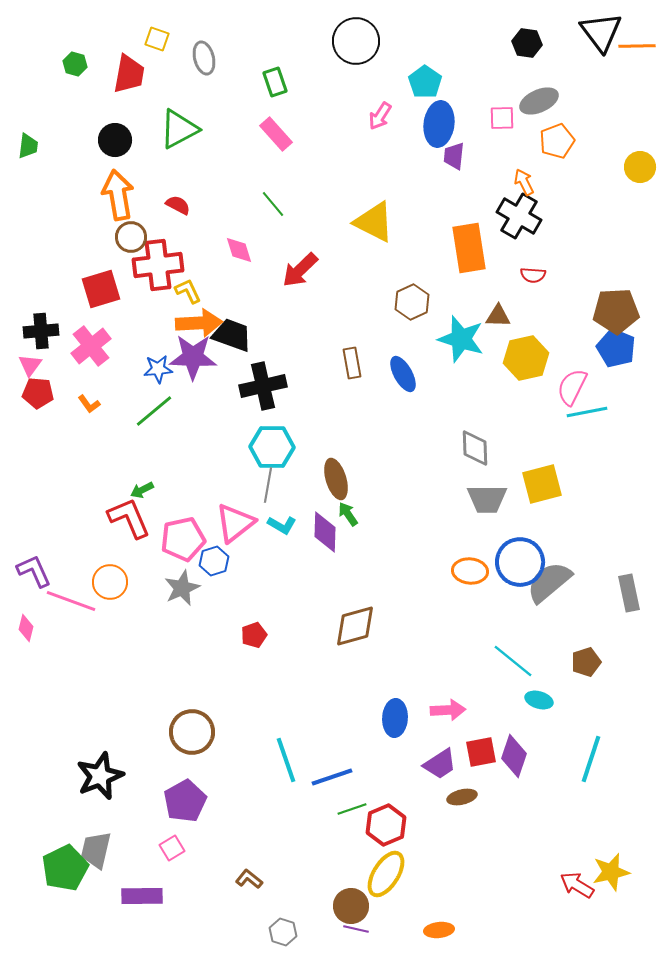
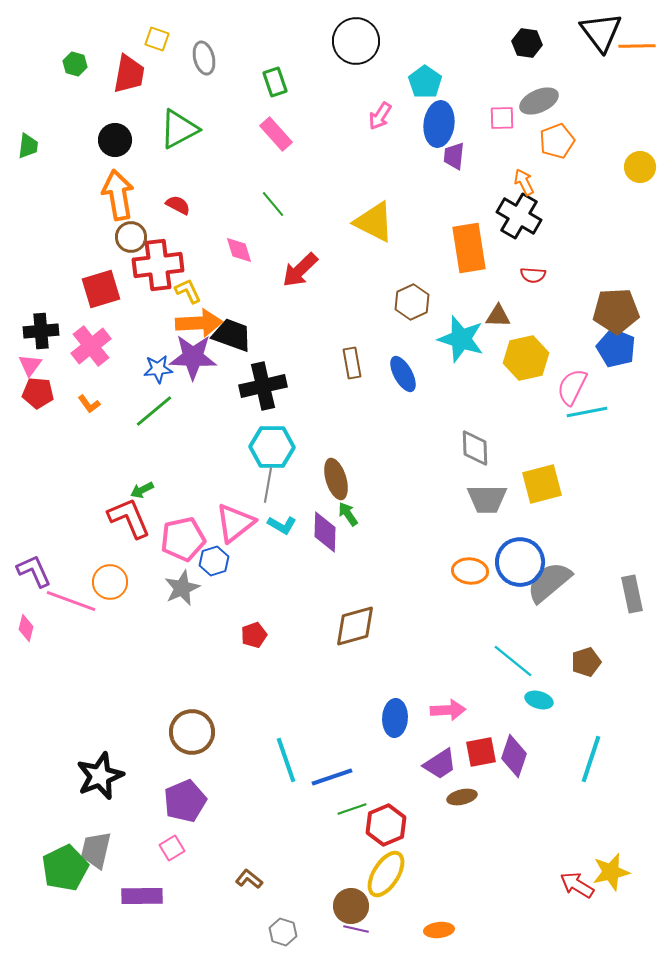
gray rectangle at (629, 593): moved 3 px right, 1 px down
purple pentagon at (185, 801): rotated 6 degrees clockwise
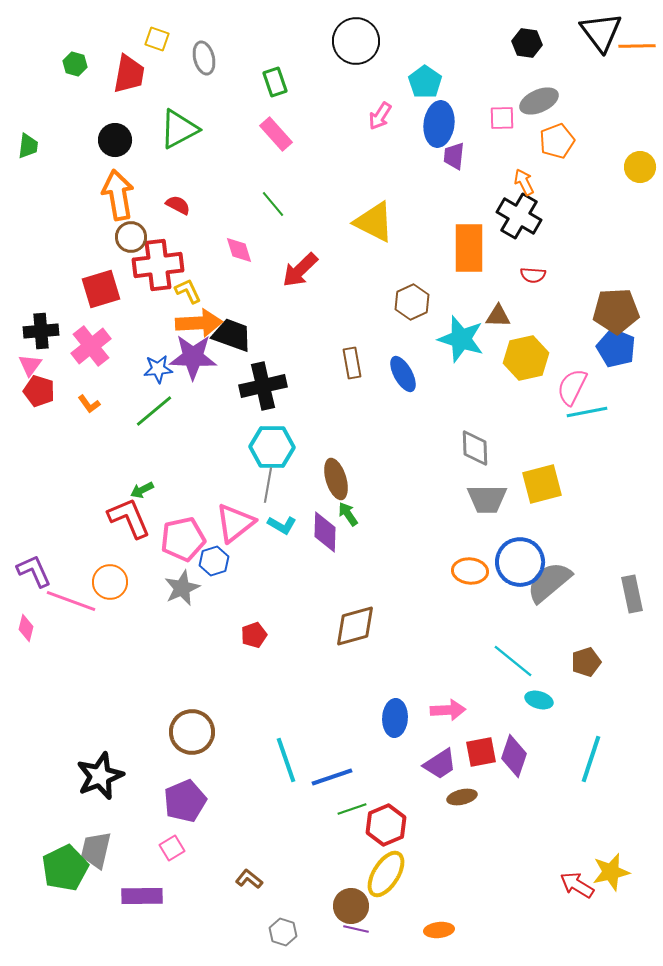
orange rectangle at (469, 248): rotated 9 degrees clockwise
red pentagon at (38, 393): moved 1 px right, 2 px up; rotated 12 degrees clockwise
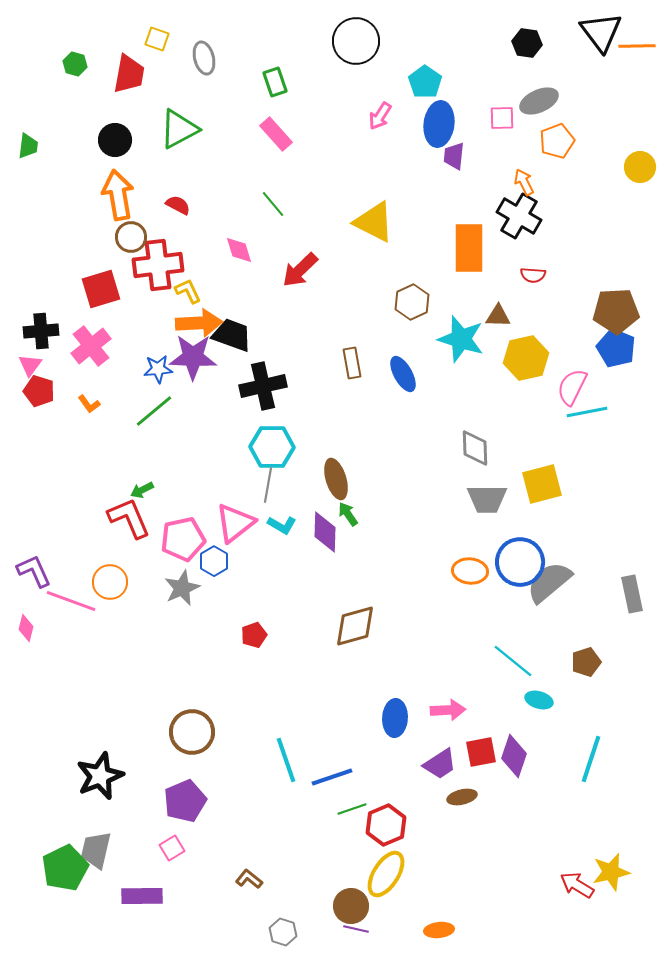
blue hexagon at (214, 561): rotated 12 degrees counterclockwise
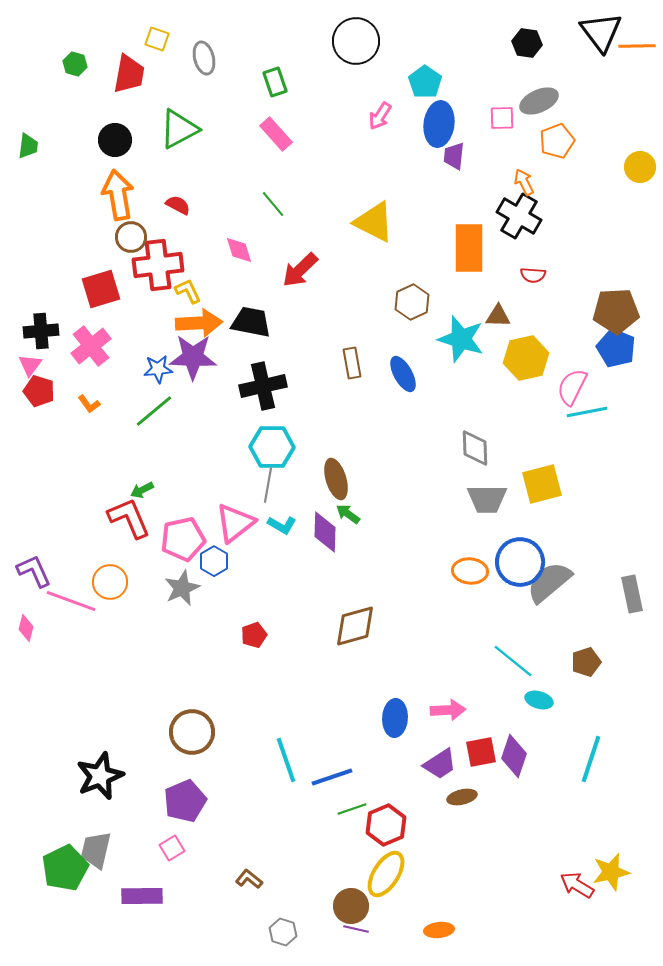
black trapezoid at (232, 335): moved 19 px right, 13 px up; rotated 9 degrees counterclockwise
green arrow at (348, 514): rotated 20 degrees counterclockwise
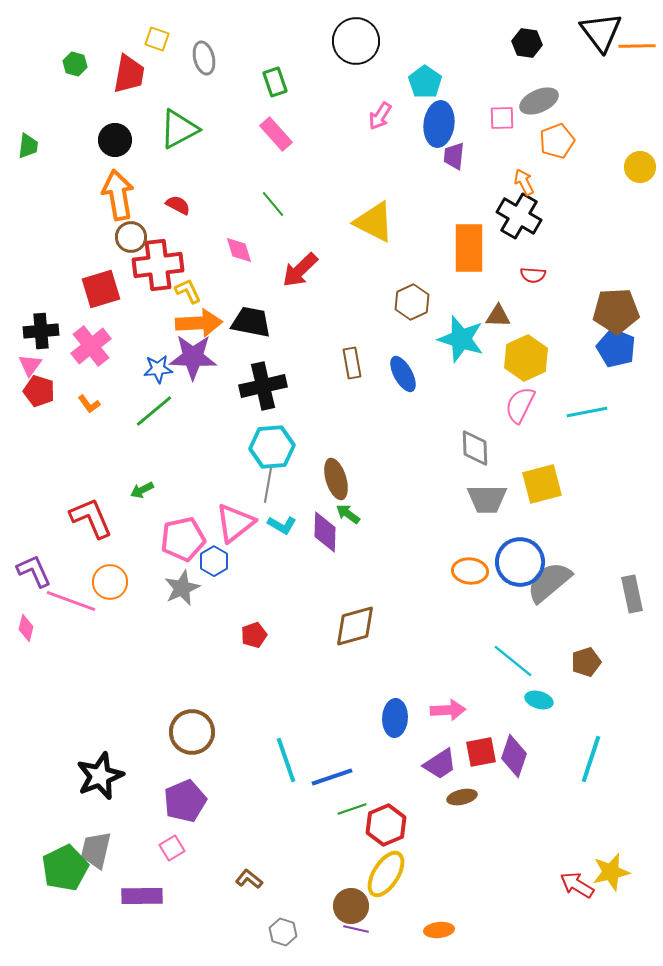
yellow hexagon at (526, 358): rotated 12 degrees counterclockwise
pink semicircle at (572, 387): moved 52 px left, 18 px down
cyan hexagon at (272, 447): rotated 6 degrees counterclockwise
red L-shape at (129, 518): moved 38 px left
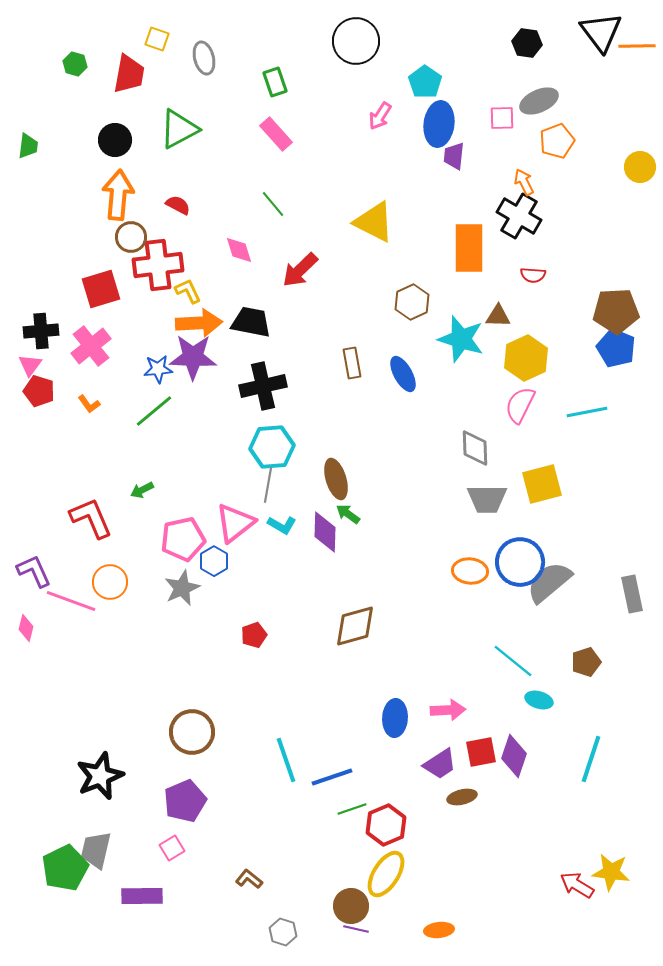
orange arrow at (118, 195): rotated 15 degrees clockwise
yellow star at (611, 872): rotated 21 degrees clockwise
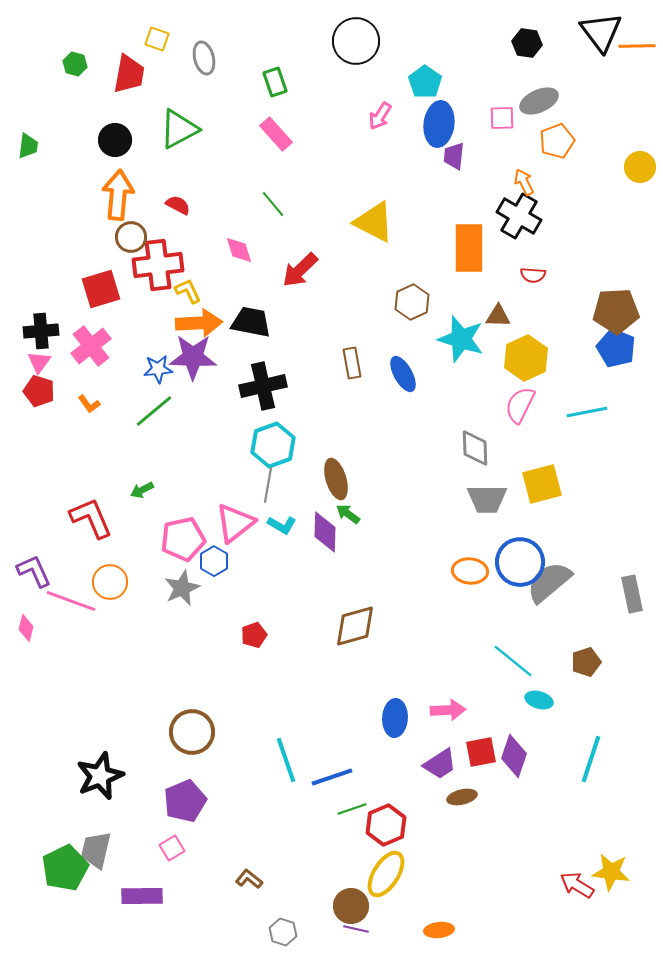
pink triangle at (30, 365): moved 9 px right, 3 px up
cyan hexagon at (272, 447): moved 1 px right, 2 px up; rotated 15 degrees counterclockwise
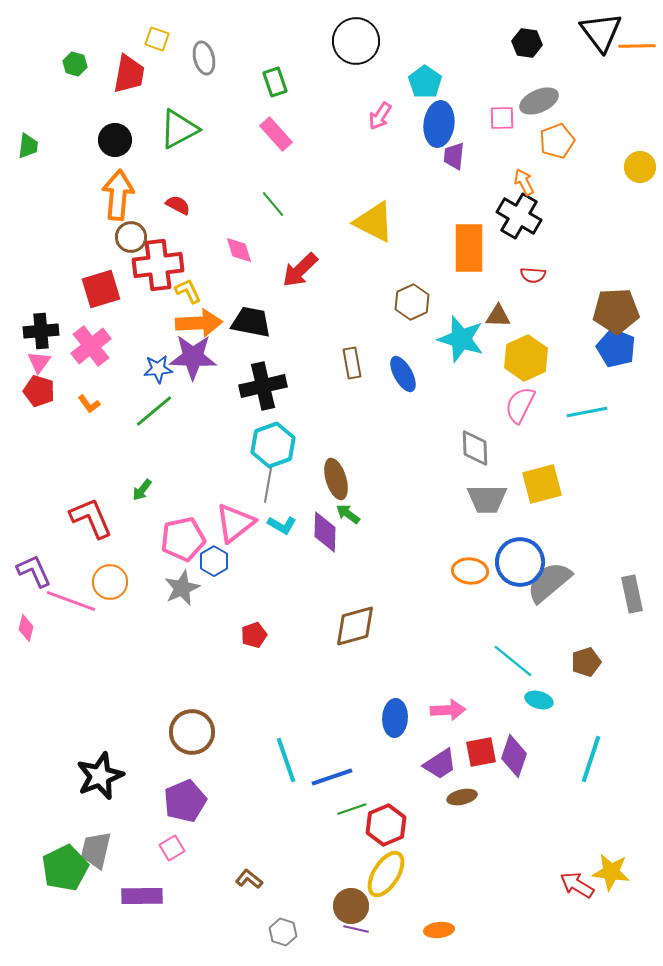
green arrow at (142, 490): rotated 25 degrees counterclockwise
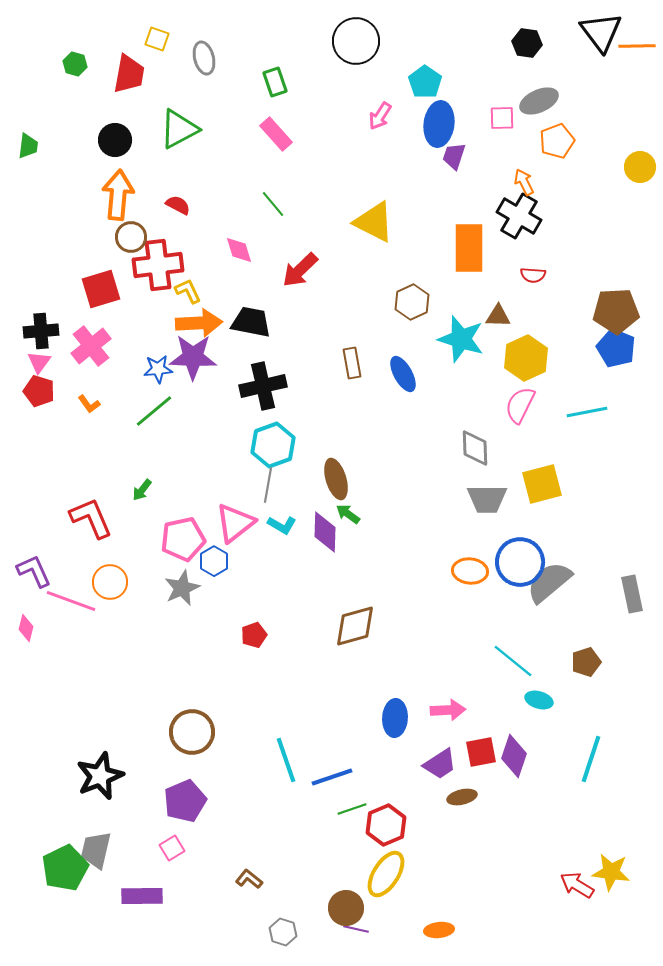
purple trapezoid at (454, 156): rotated 12 degrees clockwise
brown circle at (351, 906): moved 5 px left, 2 px down
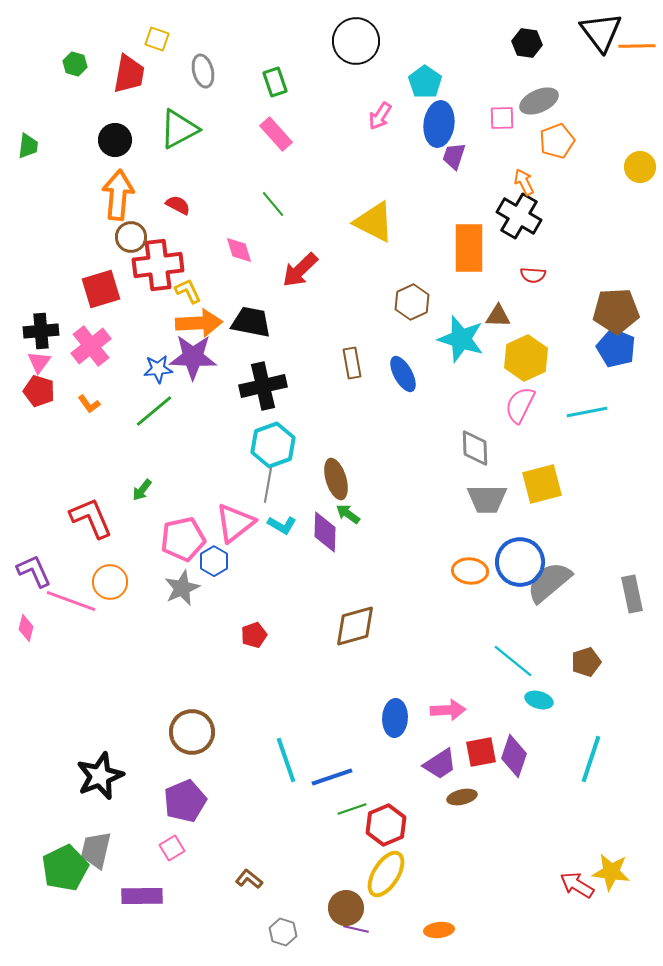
gray ellipse at (204, 58): moved 1 px left, 13 px down
